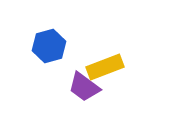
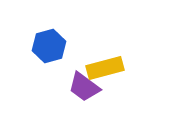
yellow rectangle: moved 1 px down; rotated 6 degrees clockwise
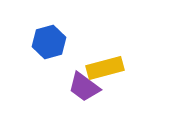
blue hexagon: moved 4 px up
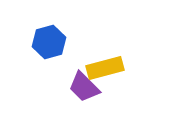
purple trapezoid: rotated 8 degrees clockwise
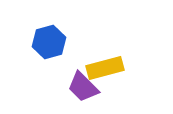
purple trapezoid: moved 1 px left
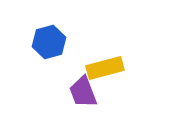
purple trapezoid: moved 5 px down; rotated 24 degrees clockwise
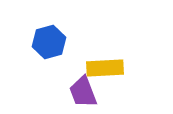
yellow rectangle: rotated 12 degrees clockwise
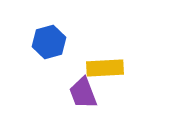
purple trapezoid: moved 1 px down
